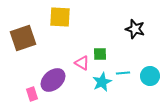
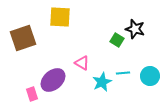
green square: moved 17 px right, 14 px up; rotated 32 degrees clockwise
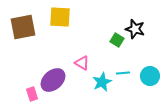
brown square: moved 11 px up; rotated 8 degrees clockwise
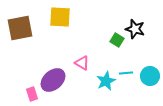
brown square: moved 3 px left, 1 px down
cyan line: moved 3 px right
cyan star: moved 4 px right, 1 px up
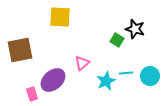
brown square: moved 22 px down
pink triangle: rotated 49 degrees clockwise
